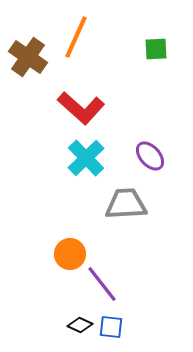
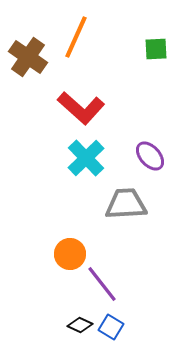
blue square: rotated 25 degrees clockwise
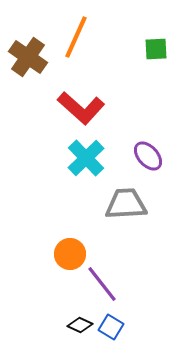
purple ellipse: moved 2 px left
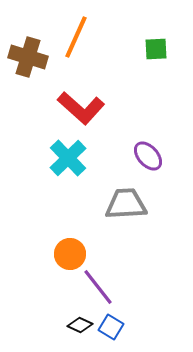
brown cross: rotated 18 degrees counterclockwise
cyan cross: moved 18 px left
purple line: moved 4 px left, 3 px down
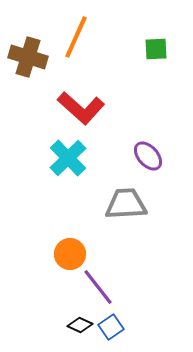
blue square: rotated 25 degrees clockwise
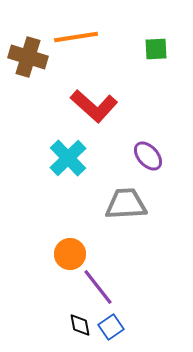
orange line: rotated 57 degrees clockwise
red L-shape: moved 13 px right, 2 px up
black diamond: rotated 55 degrees clockwise
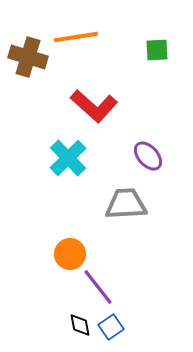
green square: moved 1 px right, 1 px down
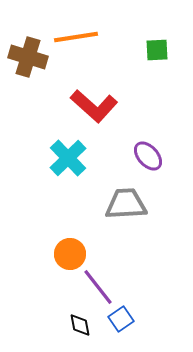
blue square: moved 10 px right, 8 px up
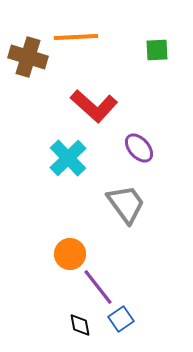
orange line: rotated 6 degrees clockwise
purple ellipse: moved 9 px left, 8 px up
gray trapezoid: rotated 57 degrees clockwise
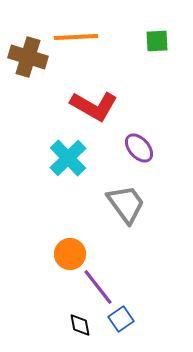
green square: moved 9 px up
red L-shape: rotated 12 degrees counterclockwise
